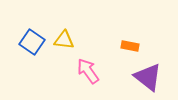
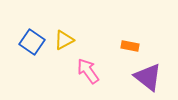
yellow triangle: rotated 35 degrees counterclockwise
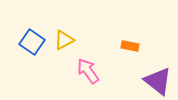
purple triangle: moved 10 px right, 4 px down
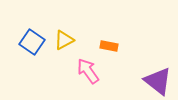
orange rectangle: moved 21 px left
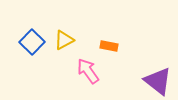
blue square: rotated 10 degrees clockwise
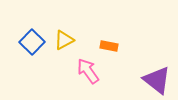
purple triangle: moved 1 px left, 1 px up
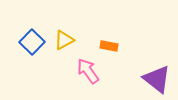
purple triangle: moved 1 px up
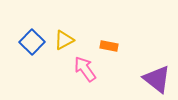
pink arrow: moved 3 px left, 2 px up
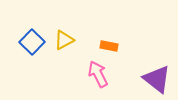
pink arrow: moved 13 px right, 5 px down; rotated 8 degrees clockwise
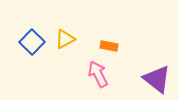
yellow triangle: moved 1 px right, 1 px up
